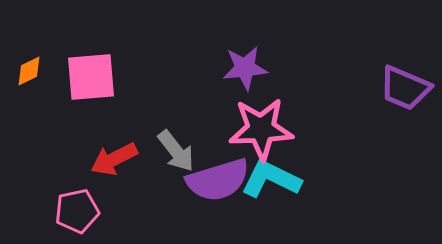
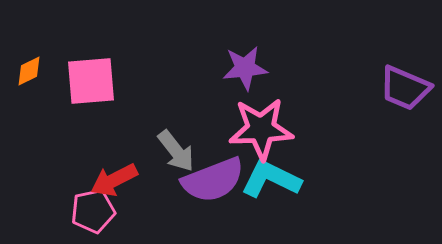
pink square: moved 4 px down
red arrow: moved 21 px down
purple semicircle: moved 5 px left; rotated 4 degrees counterclockwise
pink pentagon: moved 16 px right
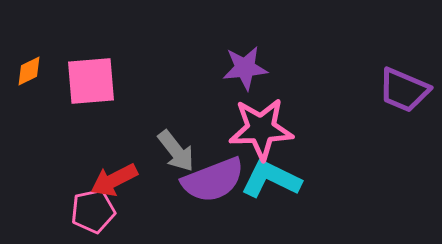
purple trapezoid: moved 1 px left, 2 px down
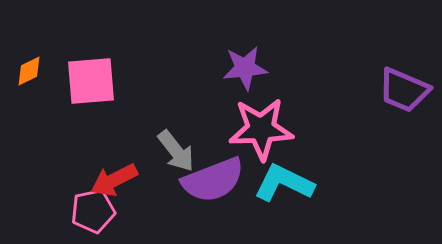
cyan L-shape: moved 13 px right, 4 px down
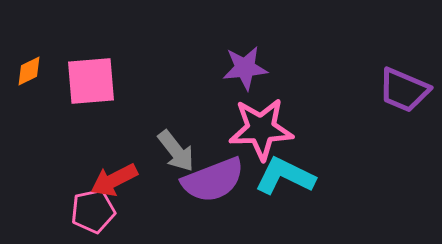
cyan L-shape: moved 1 px right, 7 px up
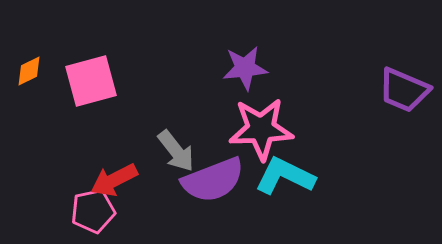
pink square: rotated 10 degrees counterclockwise
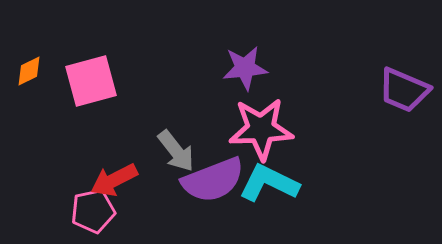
cyan L-shape: moved 16 px left, 7 px down
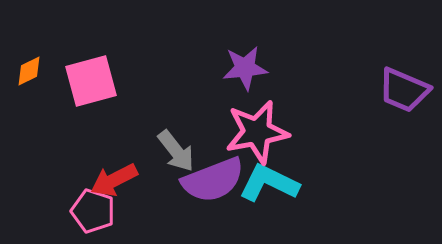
pink star: moved 4 px left, 3 px down; rotated 8 degrees counterclockwise
pink pentagon: rotated 30 degrees clockwise
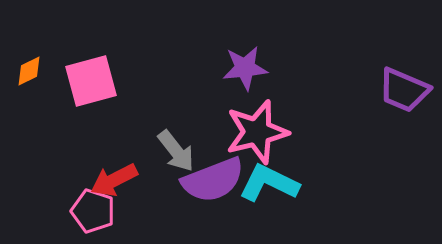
pink star: rotated 4 degrees counterclockwise
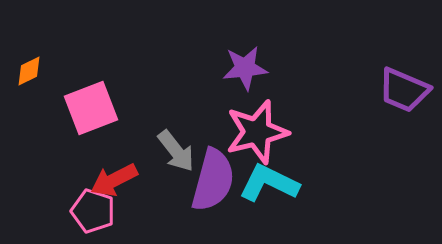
pink square: moved 27 px down; rotated 6 degrees counterclockwise
purple semicircle: rotated 54 degrees counterclockwise
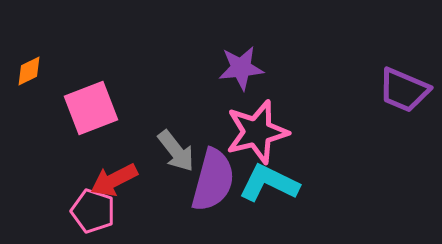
purple star: moved 4 px left
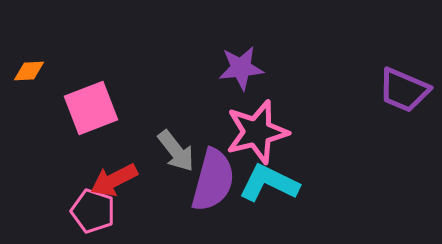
orange diamond: rotated 24 degrees clockwise
